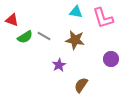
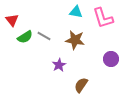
red triangle: rotated 32 degrees clockwise
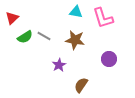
red triangle: moved 2 px up; rotated 24 degrees clockwise
purple circle: moved 2 px left
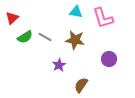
gray line: moved 1 px right, 1 px down
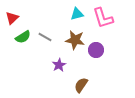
cyan triangle: moved 1 px right, 2 px down; rotated 24 degrees counterclockwise
green semicircle: moved 2 px left
purple circle: moved 13 px left, 9 px up
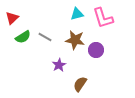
brown semicircle: moved 1 px left, 1 px up
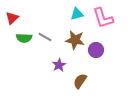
green semicircle: moved 1 px right, 1 px down; rotated 35 degrees clockwise
brown semicircle: moved 3 px up
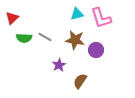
pink L-shape: moved 2 px left
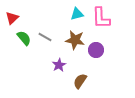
pink L-shape: rotated 15 degrees clockwise
green semicircle: rotated 133 degrees counterclockwise
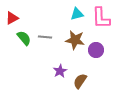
red triangle: rotated 16 degrees clockwise
gray line: rotated 24 degrees counterclockwise
purple star: moved 1 px right, 6 px down
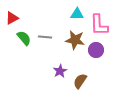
cyan triangle: rotated 16 degrees clockwise
pink L-shape: moved 2 px left, 7 px down
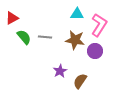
pink L-shape: rotated 145 degrees counterclockwise
green semicircle: moved 1 px up
purple circle: moved 1 px left, 1 px down
